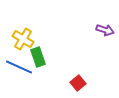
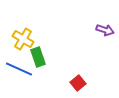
blue line: moved 2 px down
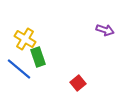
yellow cross: moved 2 px right
blue line: rotated 16 degrees clockwise
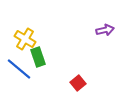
purple arrow: rotated 30 degrees counterclockwise
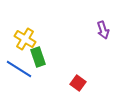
purple arrow: moved 2 px left; rotated 84 degrees clockwise
blue line: rotated 8 degrees counterclockwise
red square: rotated 14 degrees counterclockwise
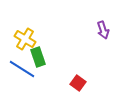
blue line: moved 3 px right
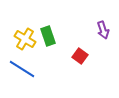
green rectangle: moved 10 px right, 21 px up
red square: moved 2 px right, 27 px up
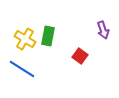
green rectangle: rotated 30 degrees clockwise
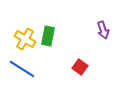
red square: moved 11 px down
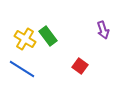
green rectangle: rotated 48 degrees counterclockwise
red square: moved 1 px up
